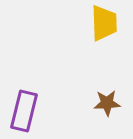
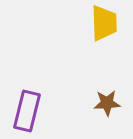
purple rectangle: moved 3 px right
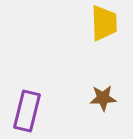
brown star: moved 4 px left, 5 px up
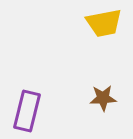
yellow trapezoid: rotated 81 degrees clockwise
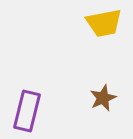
brown star: rotated 20 degrees counterclockwise
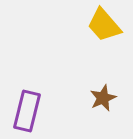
yellow trapezoid: moved 2 px down; rotated 60 degrees clockwise
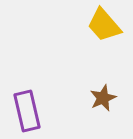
purple rectangle: rotated 27 degrees counterclockwise
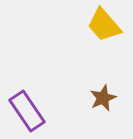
purple rectangle: rotated 21 degrees counterclockwise
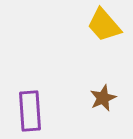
purple rectangle: moved 3 px right; rotated 30 degrees clockwise
